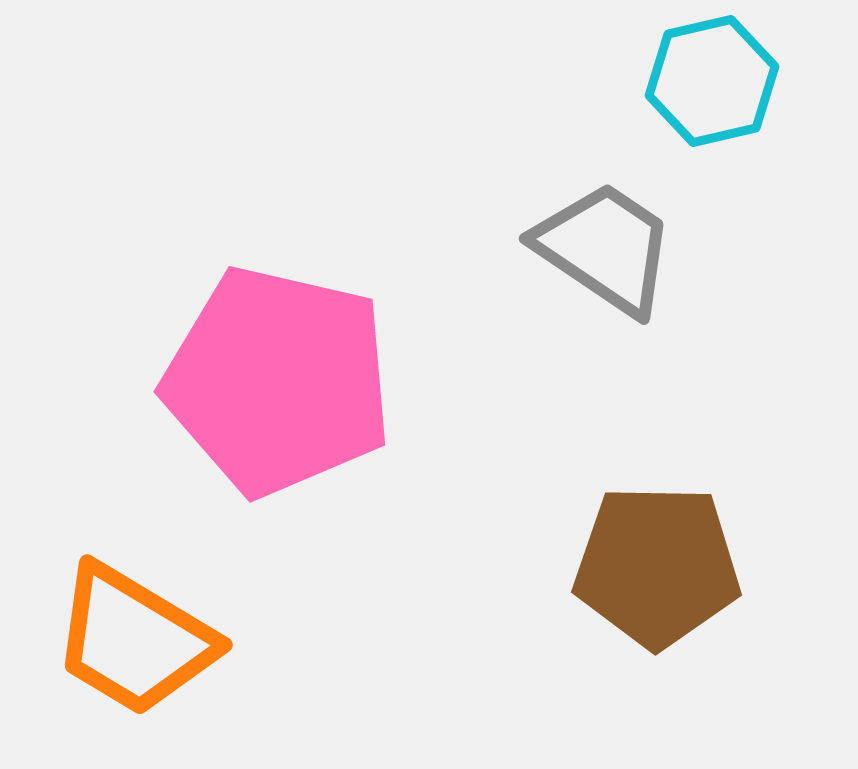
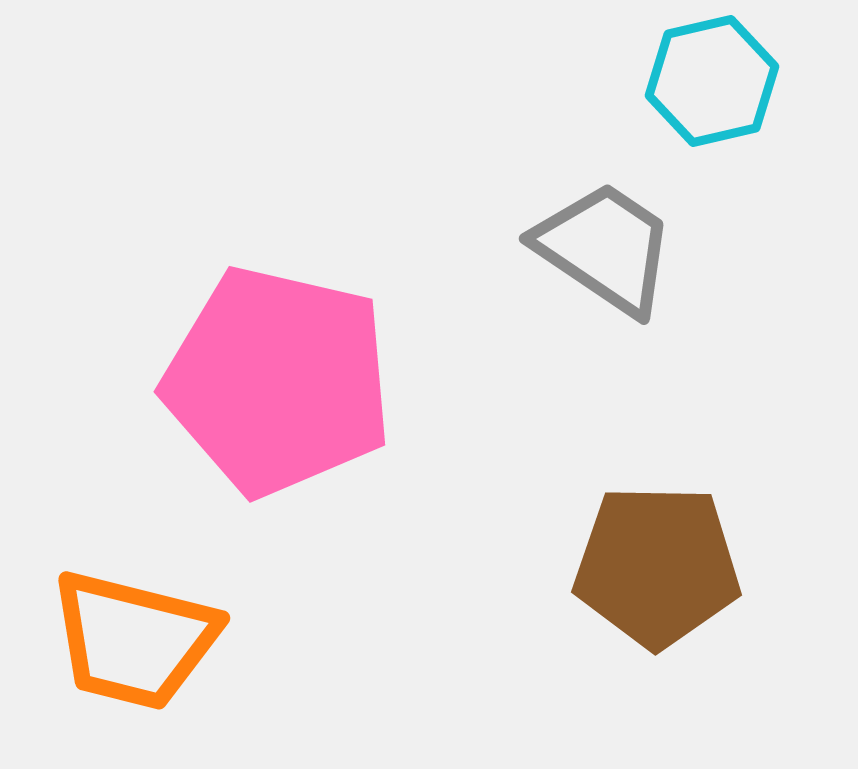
orange trapezoid: rotated 17 degrees counterclockwise
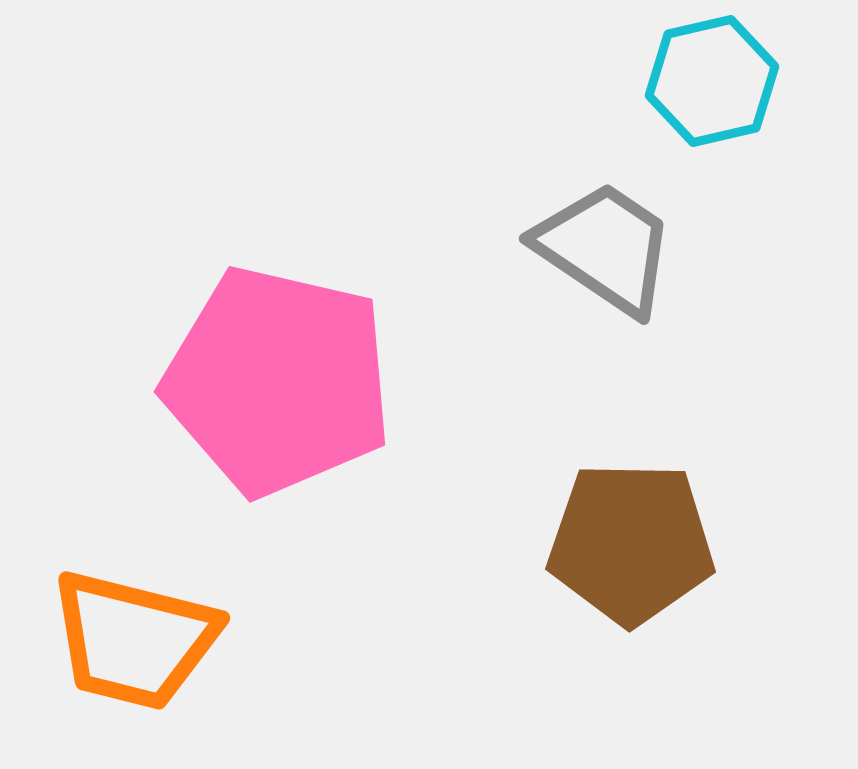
brown pentagon: moved 26 px left, 23 px up
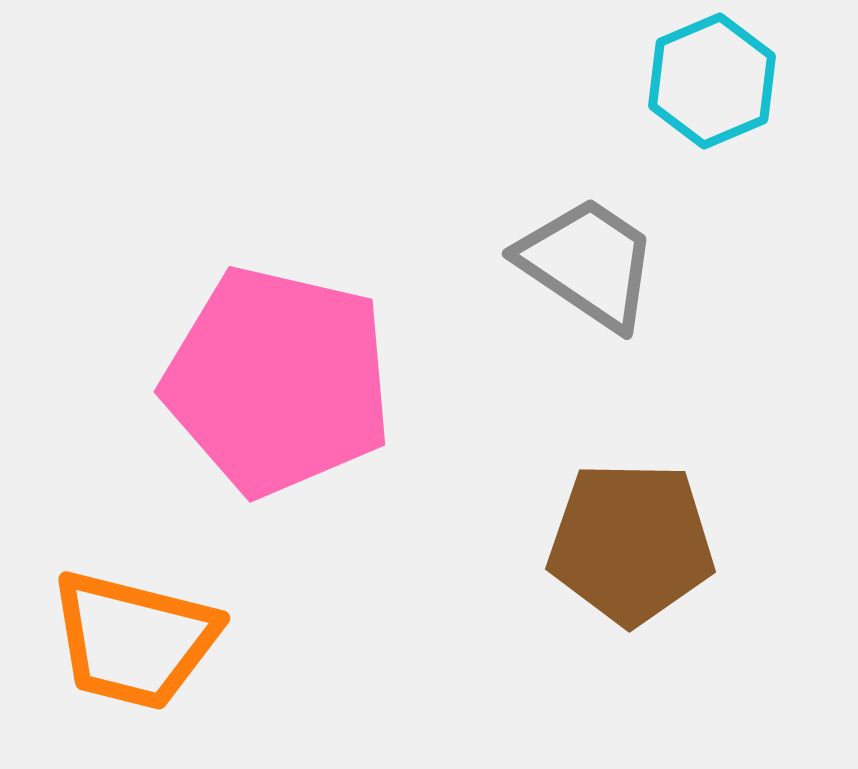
cyan hexagon: rotated 10 degrees counterclockwise
gray trapezoid: moved 17 px left, 15 px down
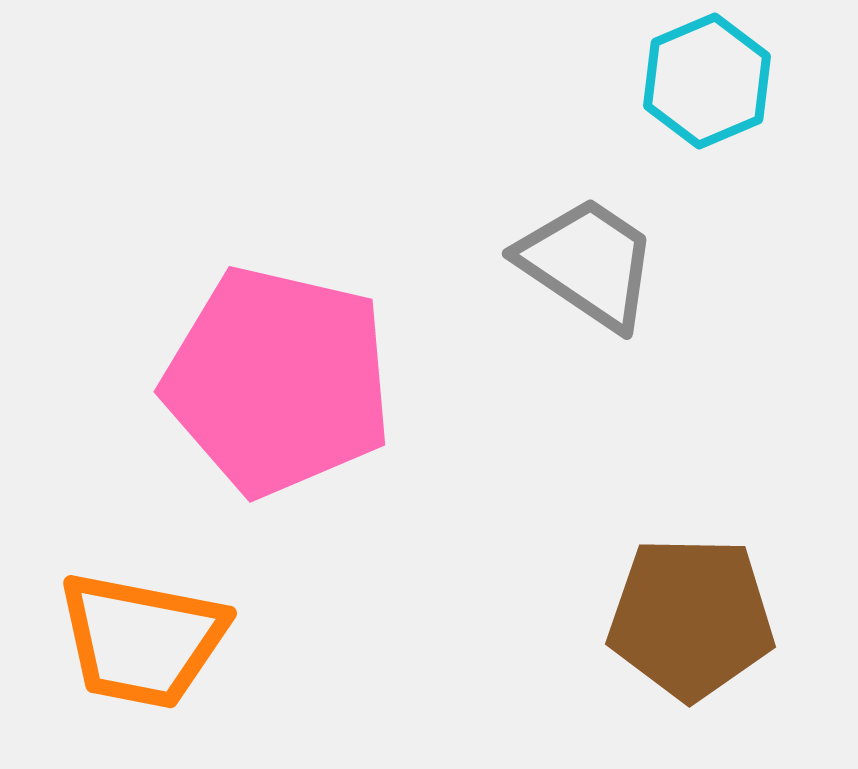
cyan hexagon: moved 5 px left
brown pentagon: moved 60 px right, 75 px down
orange trapezoid: moved 8 px right; rotated 3 degrees counterclockwise
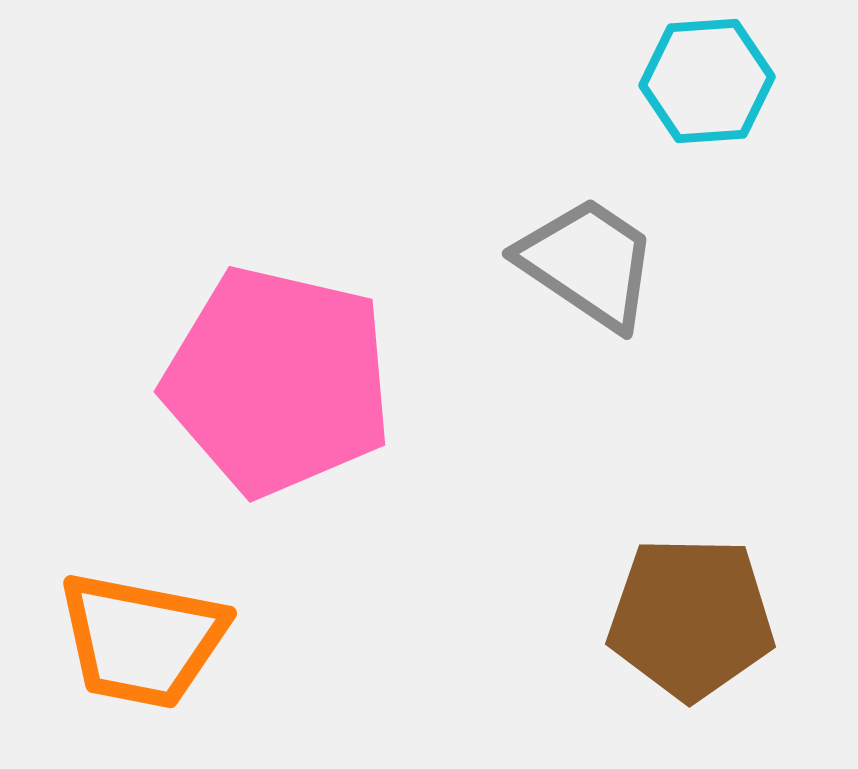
cyan hexagon: rotated 19 degrees clockwise
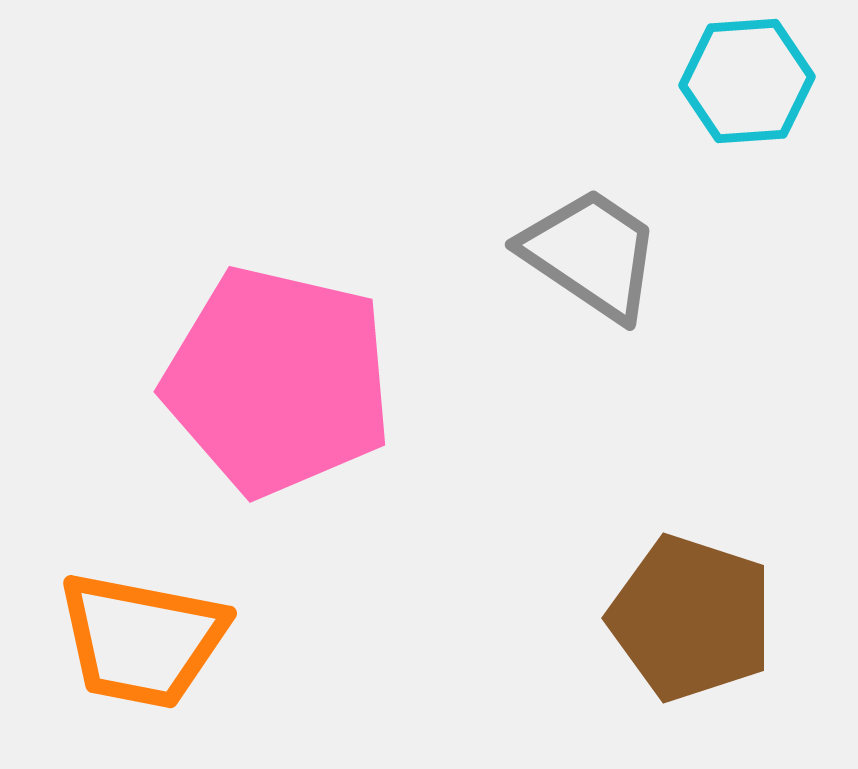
cyan hexagon: moved 40 px right
gray trapezoid: moved 3 px right, 9 px up
brown pentagon: rotated 17 degrees clockwise
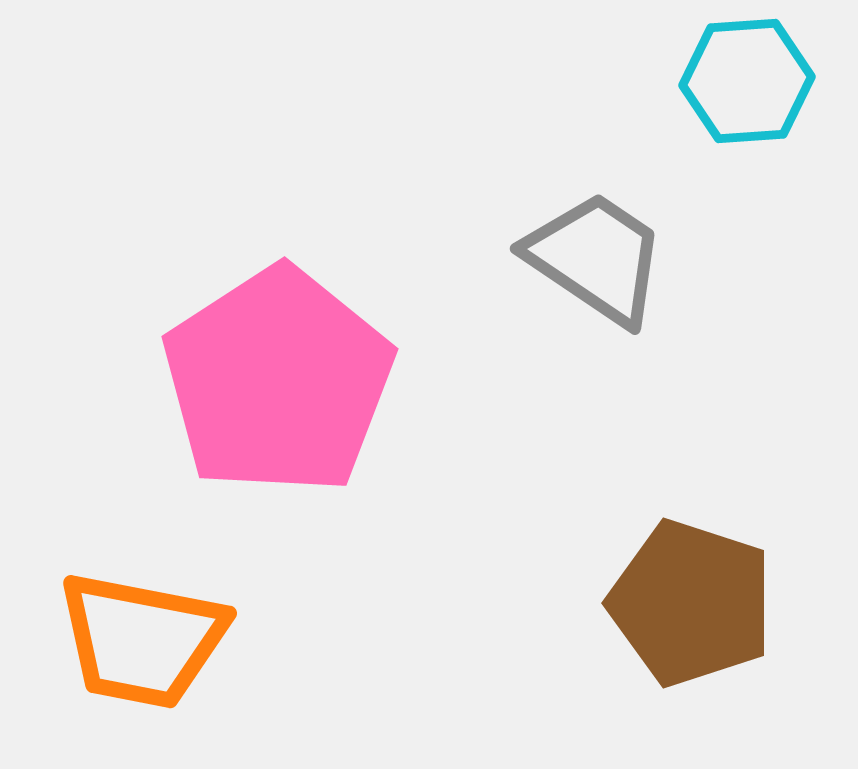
gray trapezoid: moved 5 px right, 4 px down
pink pentagon: rotated 26 degrees clockwise
brown pentagon: moved 15 px up
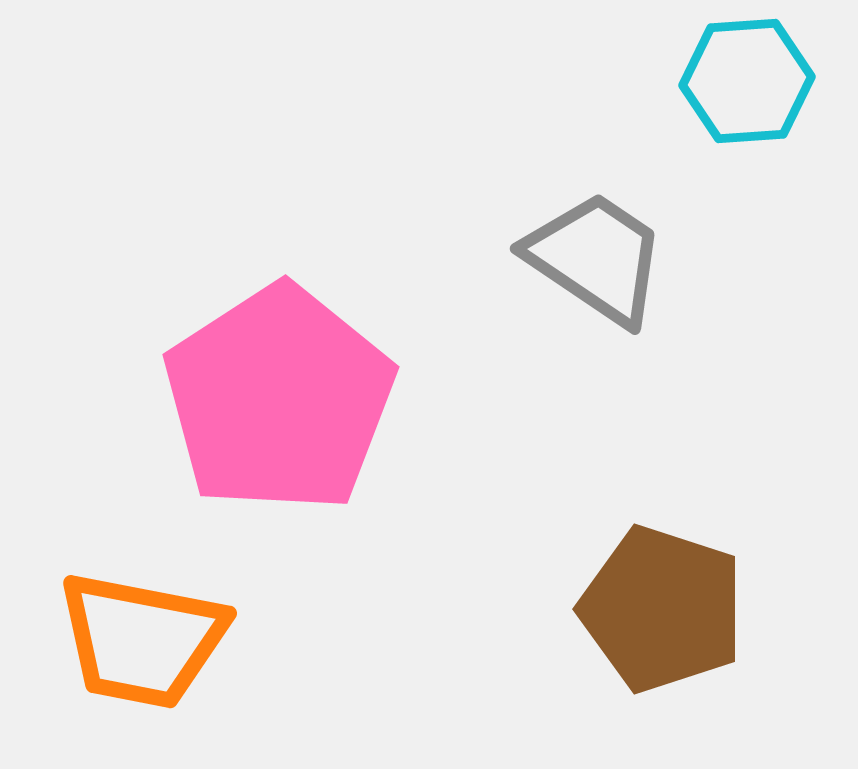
pink pentagon: moved 1 px right, 18 px down
brown pentagon: moved 29 px left, 6 px down
